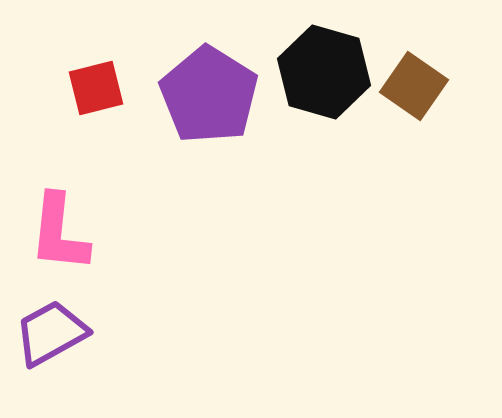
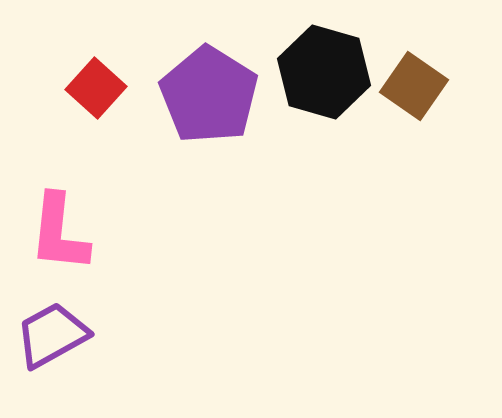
red square: rotated 34 degrees counterclockwise
purple trapezoid: moved 1 px right, 2 px down
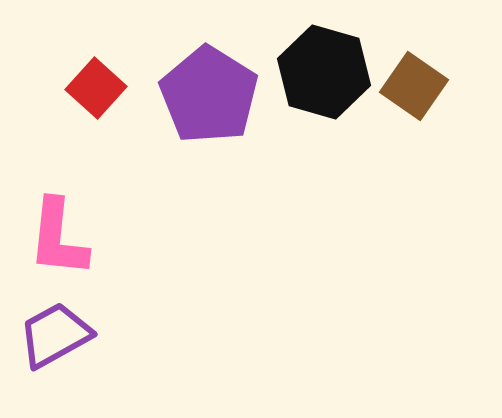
pink L-shape: moved 1 px left, 5 px down
purple trapezoid: moved 3 px right
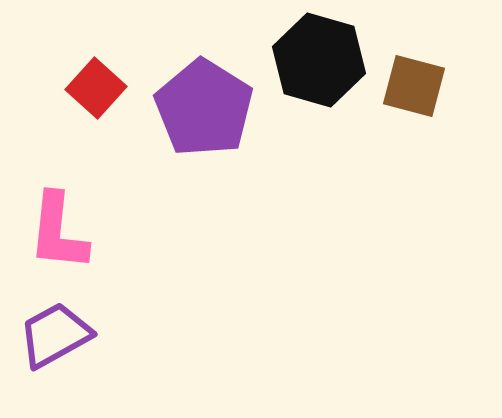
black hexagon: moved 5 px left, 12 px up
brown square: rotated 20 degrees counterclockwise
purple pentagon: moved 5 px left, 13 px down
pink L-shape: moved 6 px up
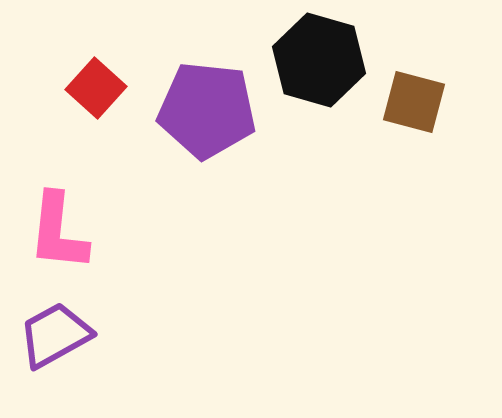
brown square: moved 16 px down
purple pentagon: moved 3 px right, 2 px down; rotated 26 degrees counterclockwise
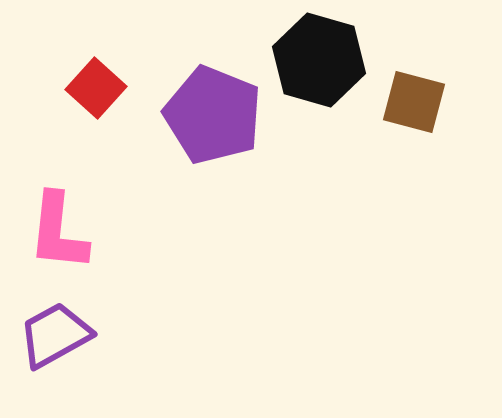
purple pentagon: moved 6 px right, 5 px down; rotated 16 degrees clockwise
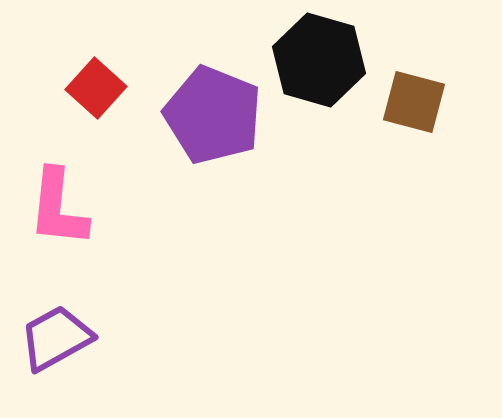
pink L-shape: moved 24 px up
purple trapezoid: moved 1 px right, 3 px down
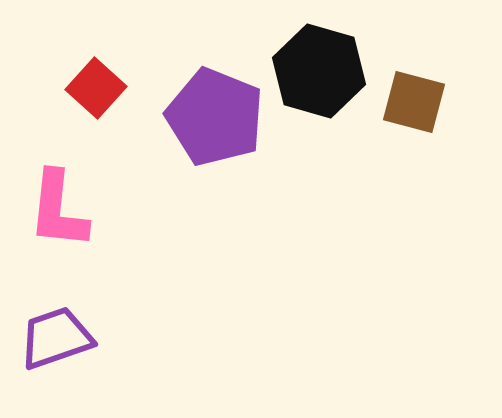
black hexagon: moved 11 px down
purple pentagon: moved 2 px right, 2 px down
pink L-shape: moved 2 px down
purple trapezoid: rotated 10 degrees clockwise
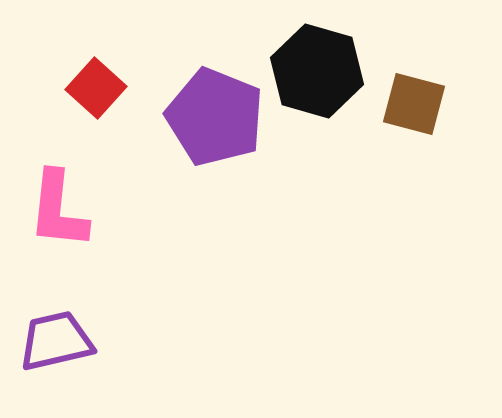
black hexagon: moved 2 px left
brown square: moved 2 px down
purple trapezoid: moved 3 px down; rotated 6 degrees clockwise
